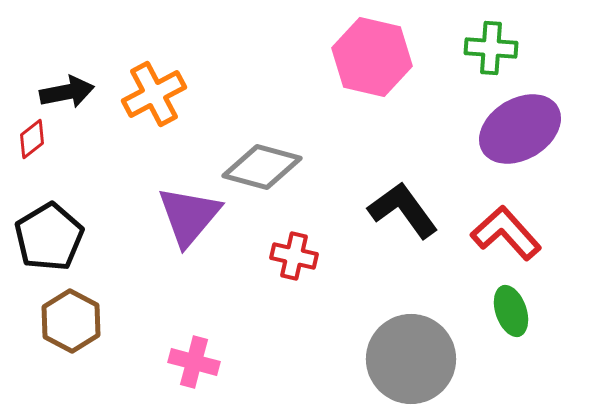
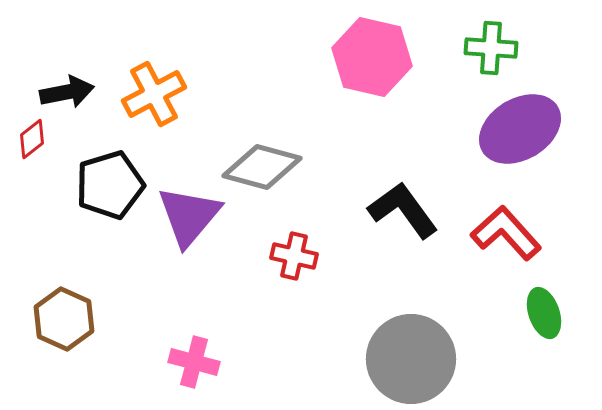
black pentagon: moved 61 px right, 52 px up; rotated 14 degrees clockwise
green ellipse: moved 33 px right, 2 px down
brown hexagon: moved 7 px left, 2 px up; rotated 4 degrees counterclockwise
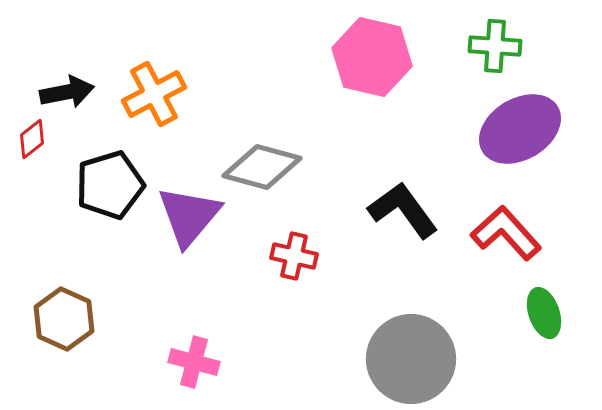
green cross: moved 4 px right, 2 px up
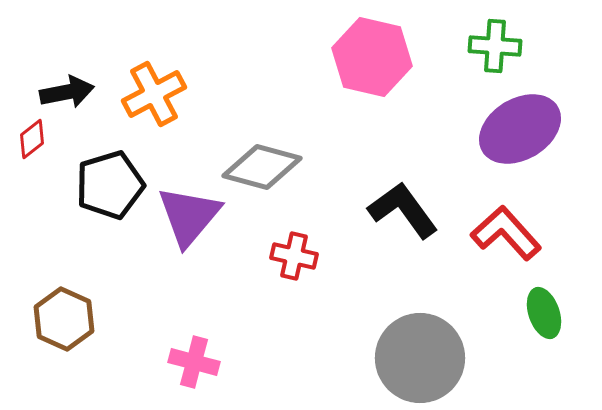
gray circle: moved 9 px right, 1 px up
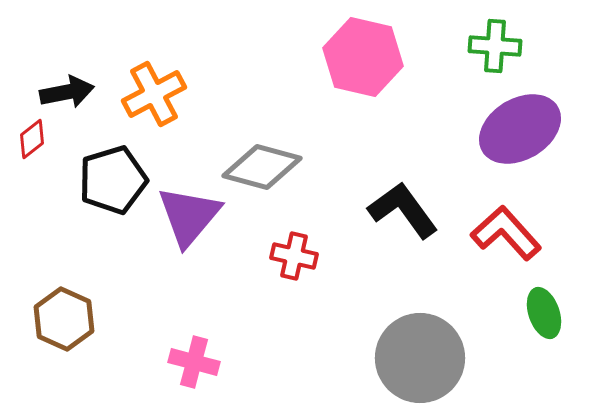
pink hexagon: moved 9 px left
black pentagon: moved 3 px right, 5 px up
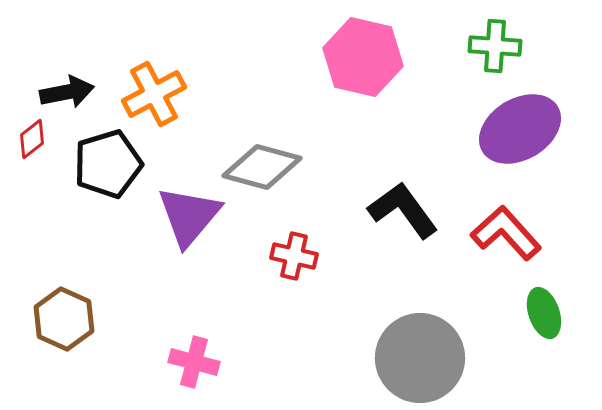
black pentagon: moved 5 px left, 16 px up
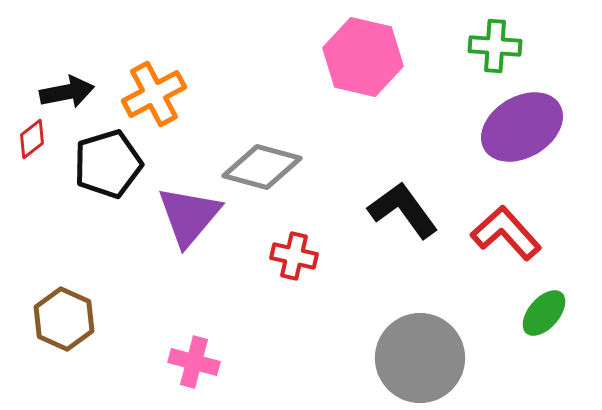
purple ellipse: moved 2 px right, 2 px up
green ellipse: rotated 60 degrees clockwise
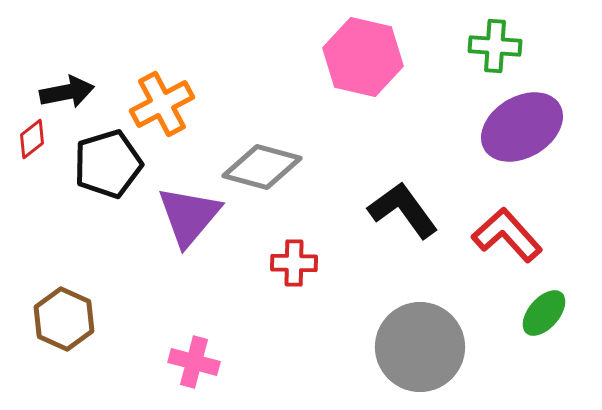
orange cross: moved 8 px right, 10 px down
red L-shape: moved 1 px right, 2 px down
red cross: moved 7 px down; rotated 12 degrees counterclockwise
gray circle: moved 11 px up
